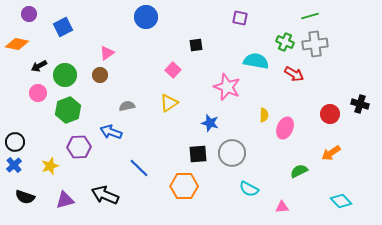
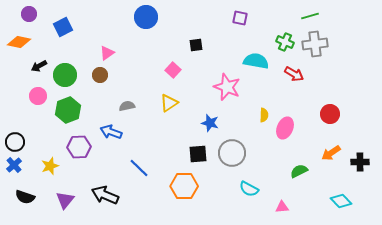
orange diamond at (17, 44): moved 2 px right, 2 px up
pink circle at (38, 93): moved 3 px down
black cross at (360, 104): moved 58 px down; rotated 18 degrees counterclockwise
purple triangle at (65, 200): rotated 36 degrees counterclockwise
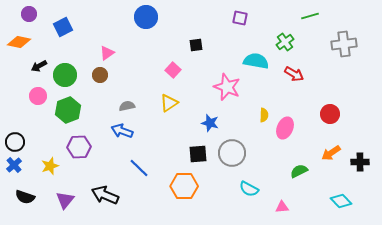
green cross at (285, 42): rotated 30 degrees clockwise
gray cross at (315, 44): moved 29 px right
blue arrow at (111, 132): moved 11 px right, 1 px up
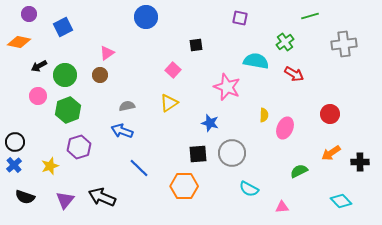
purple hexagon at (79, 147): rotated 15 degrees counterclockwise
black arrow at (105, 195): moved 3 px left, 2 px down
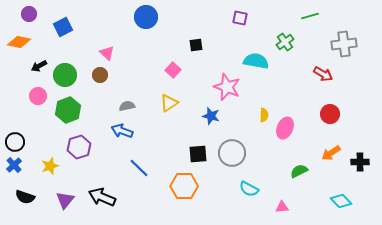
pink triangle at (107, 53): rotated 42 degrees counterclockwise
red arrow at (294, 74): moved 29 px right
blue star at (210, 123): moved 1 px right, 7 px up
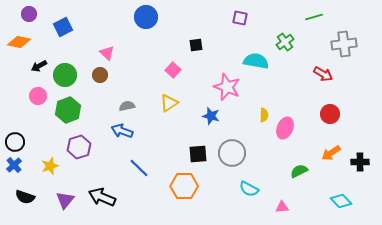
green line at (310, 16): moved 4 px right, 1 px down
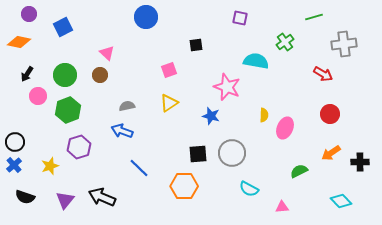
black arrow at (39, 66): moved 12 px left, 8 px down; rotated 28 degrees counterclockwise
pink square at (173, 70): moved 4 px left; rotated 28 degrees clockwise
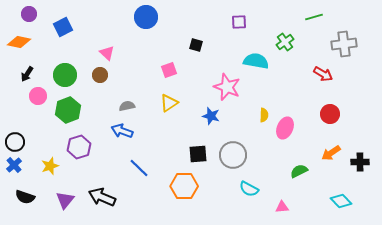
purple square at (240, 18): moved 1 px left, 4 px down; rotated 14 degrees counterclockwise
black square at (196, 45): rotated 24 degrees clockwise
gray circle at (232, 153): moved 1 px right, 2 px down
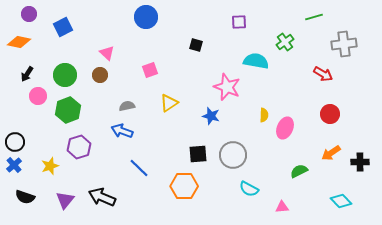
pink square at (169, 70): moved 19 px left
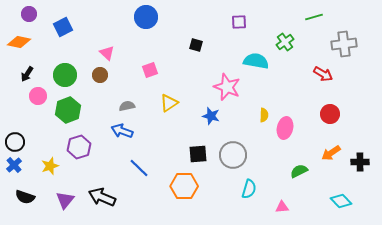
pink ellipse at (285, 128): rotated 10 degrees counterclockwise
cyan semicircle at (249, 189): rotated 102 degrees counterclockwise
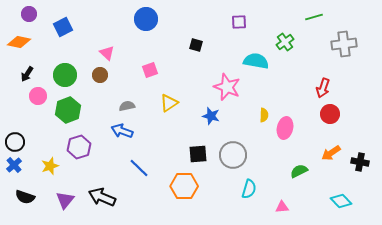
blue circle at (146, 17): moved 2 px down
red arrow at (323, 74): moved 14 px down; rotated 78 degrees clockwise
black cross at (360, 162): rotated 12 degrees clockwise
